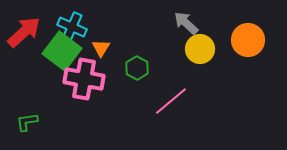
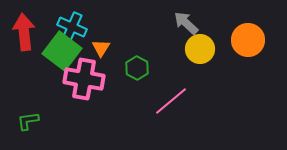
red arrow: rotated 54 degrees counterclockwise
green L-shape: moved 1 px right, 1 px up
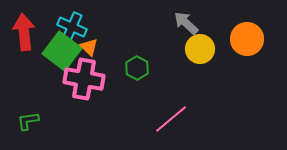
orange circle: moved 1 px left, 1 px up
orange triangle: moved 12 px left, 1 px up; rotated 18 degrees counterclockwise
pink line: moved 18 px down
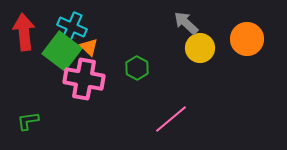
yellow circle: moved 1 px up
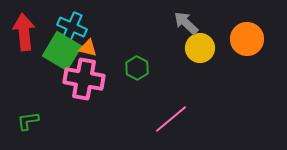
orange triangle: moved 1 px left, 1 px down; rotated 30 degrees counterclockwise
green square: rotated 6 degrees counterclockwise
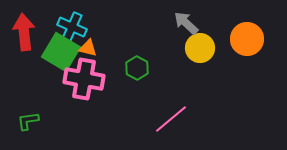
green square: moved 1 px left, 1 px down
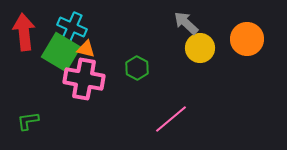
orange triangle: moved 2 px left, 1 px down
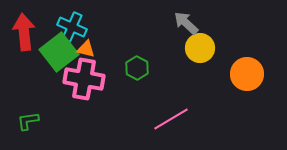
orange circle: moved 35 px down
green square: moved 2 px left; rotated 21 degrees clockwise
pink line: rotated 9 degrees clockwise
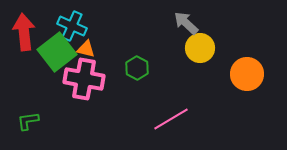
cyan cross: moved 1 px up
green square: moved 2 px left
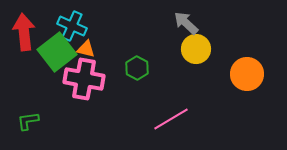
yellow circle: moved 4 px left, 1 px down
